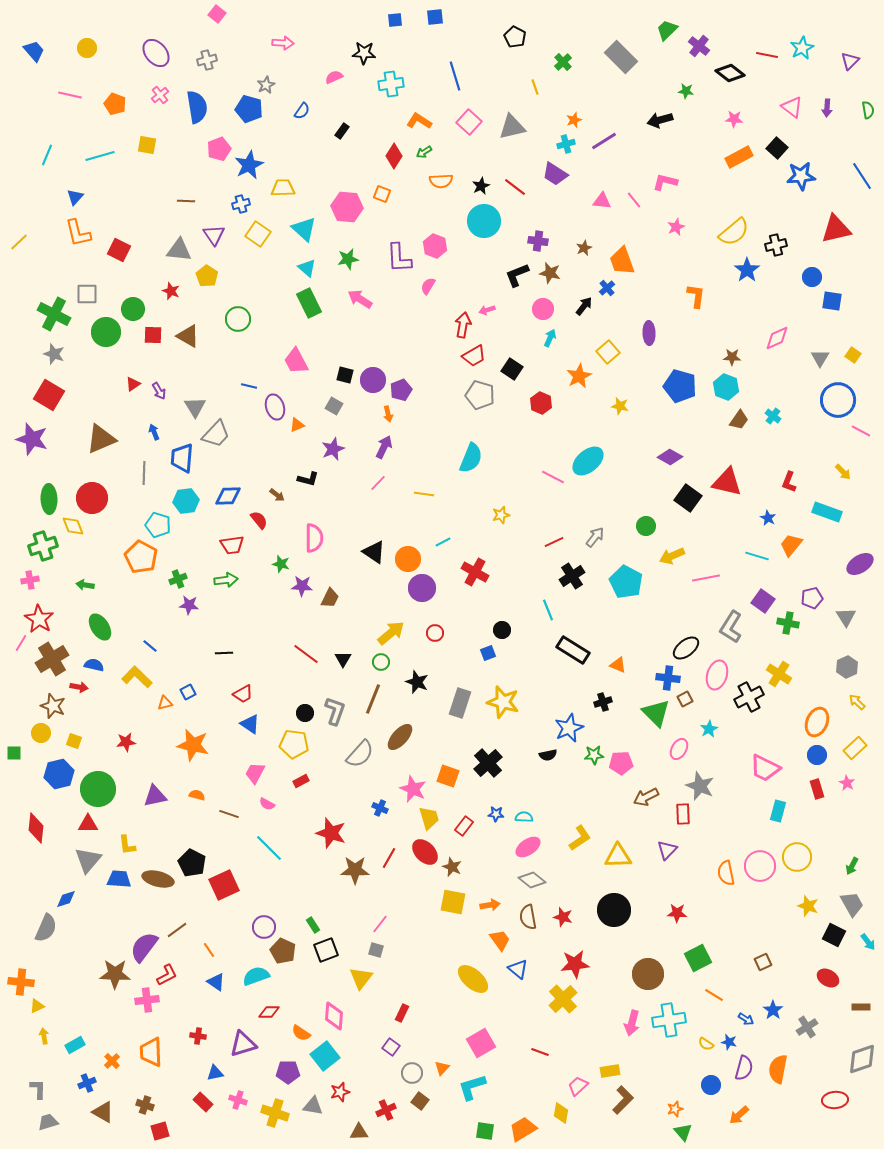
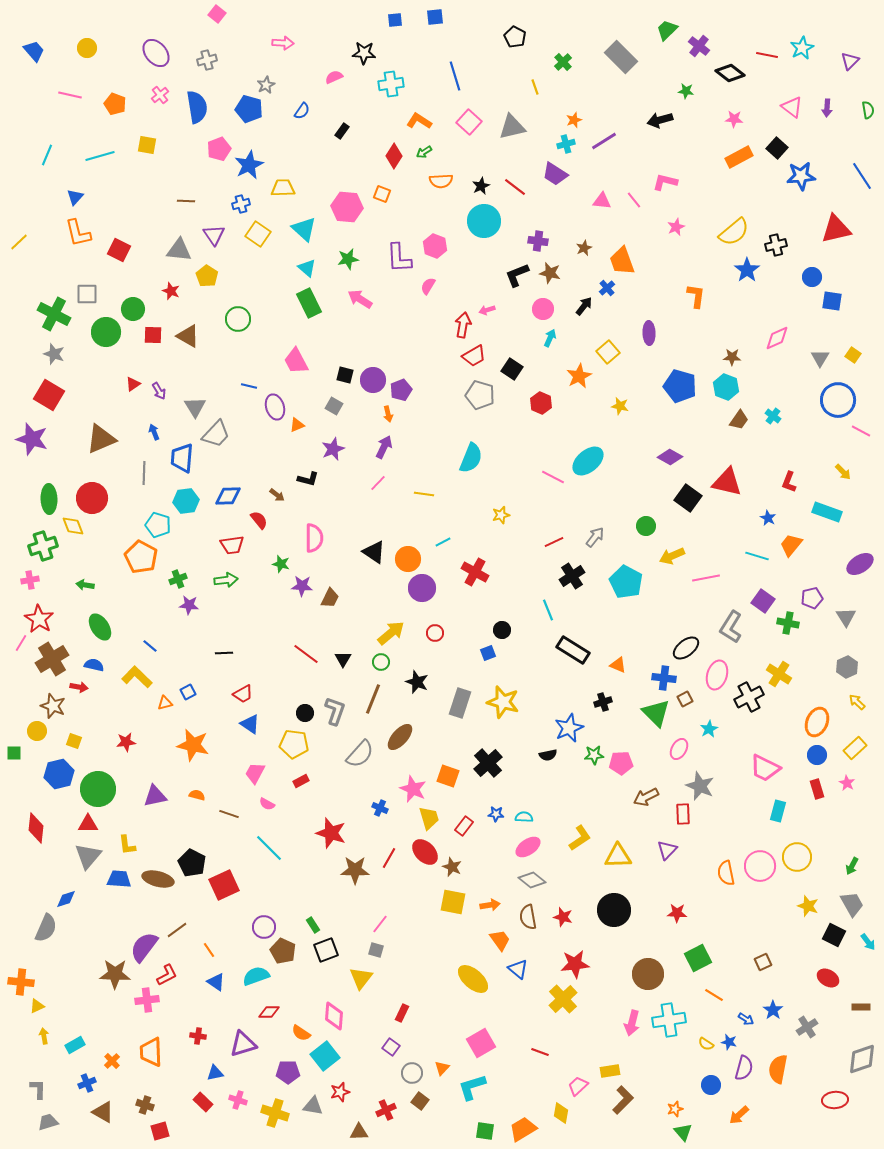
blue cross at (668, 678): moved 4 px left
yellow circle at (41, 733): moved 4 px left, 2 px up
gray triangle at (88, 860): moved 4 px up
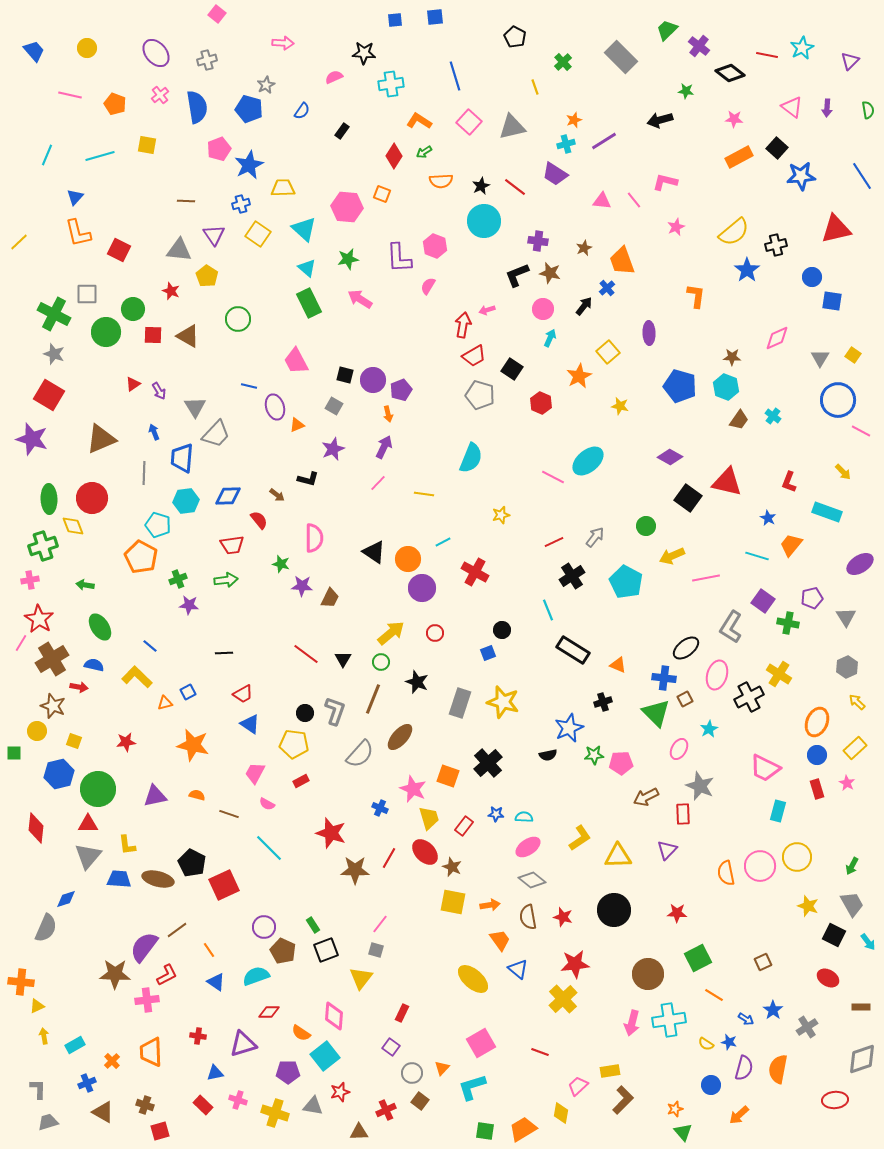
red rectangle at (203, 1102): moved 3 px down
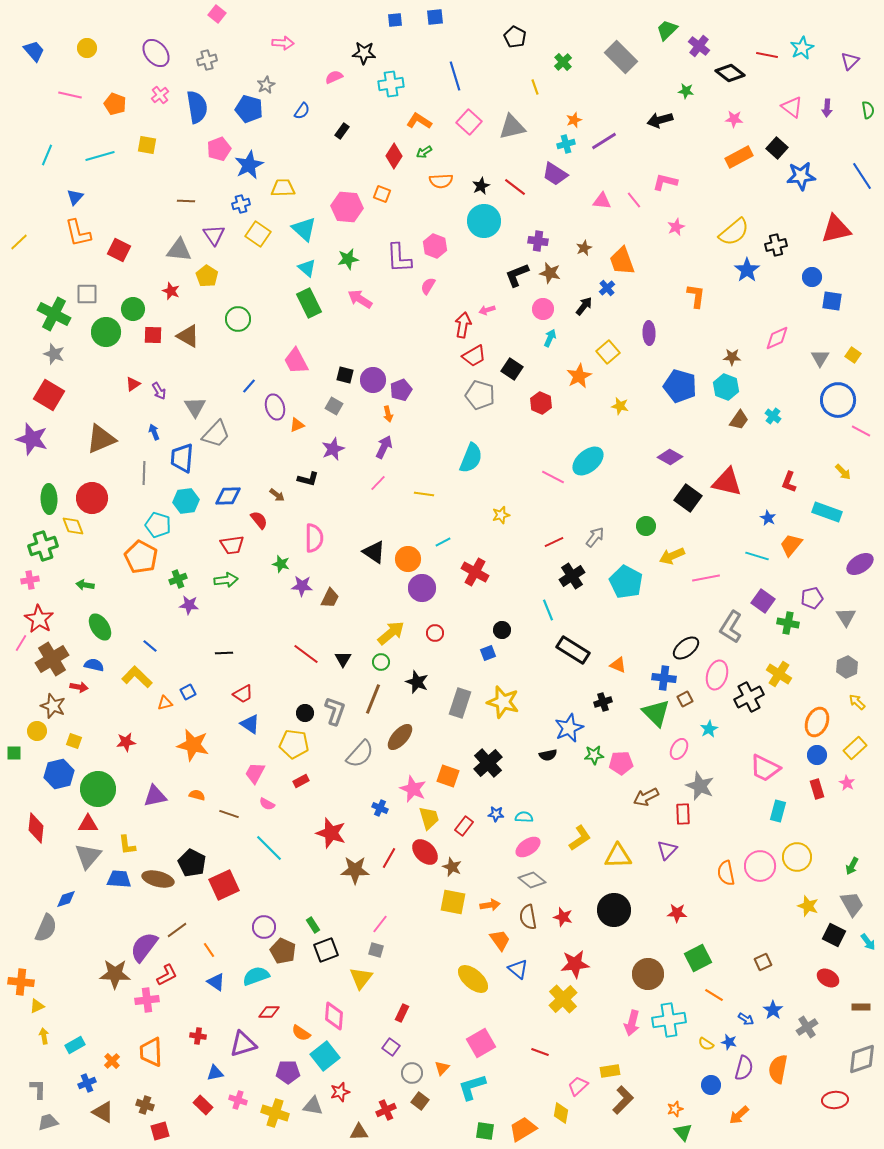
blue line at (249, 386): rotated 63 degrees counterclockwise
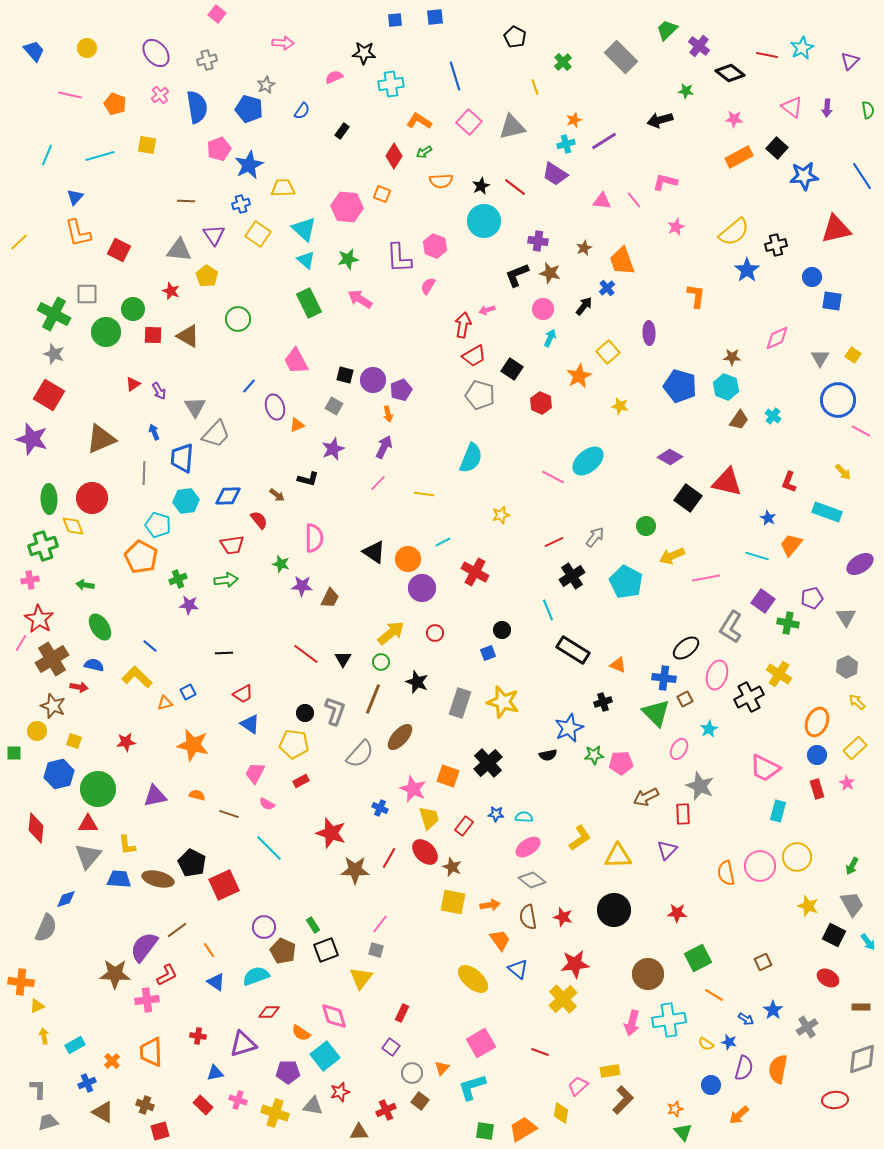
blue star at (801, 176): moved 3 px right
cyan triangle at (307, 268): moved 1 px left, 8 px up
pink diamond at (334, 1016): rotated 20 degrees counterclockwise
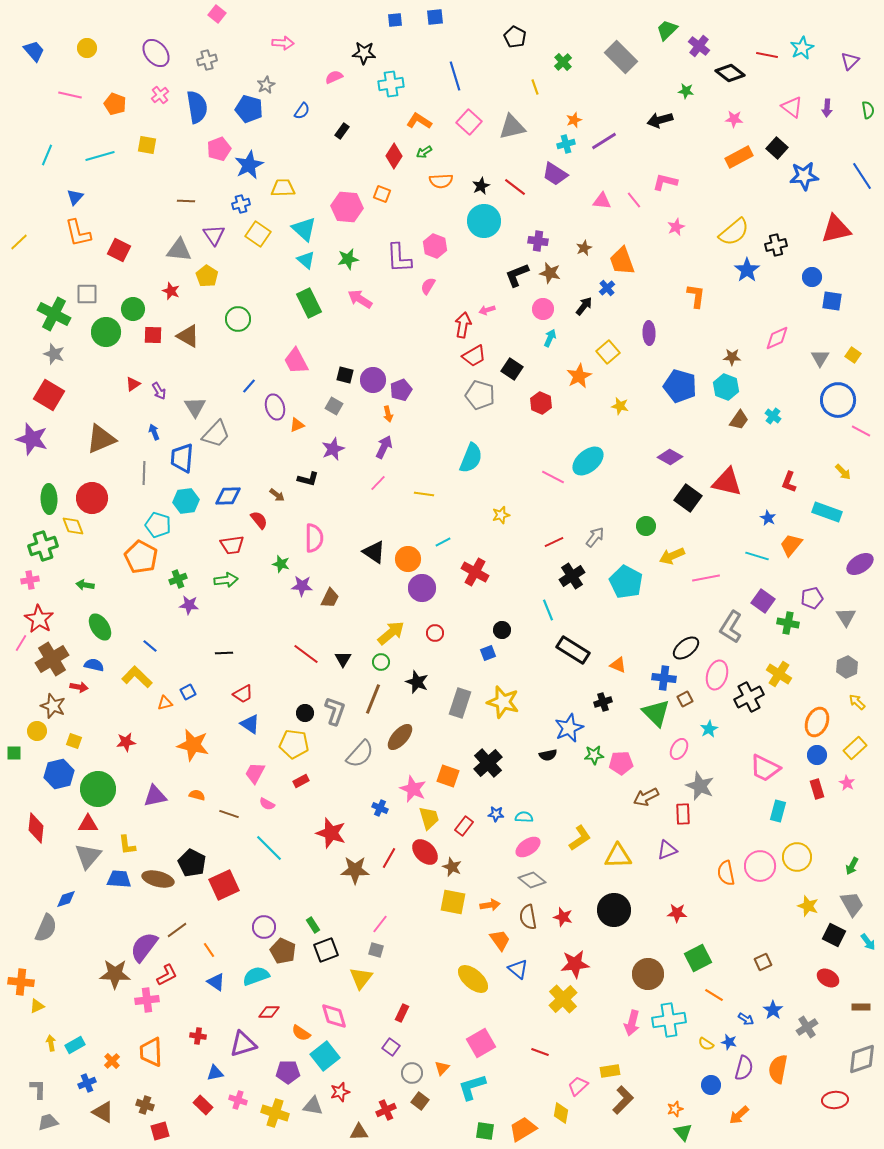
purple triangle at (667, 850): rotated 25 degrees clockwise
yellow arrow at (44, 1036): moved 7 px right, 7 px down
